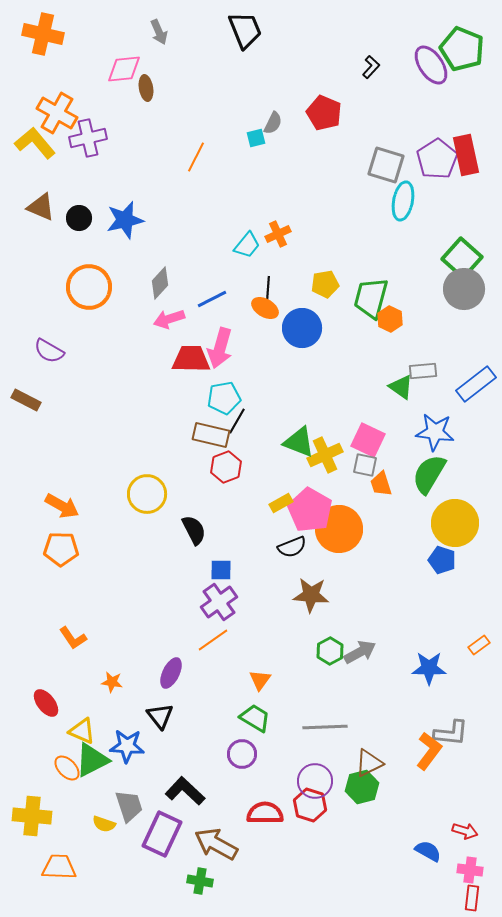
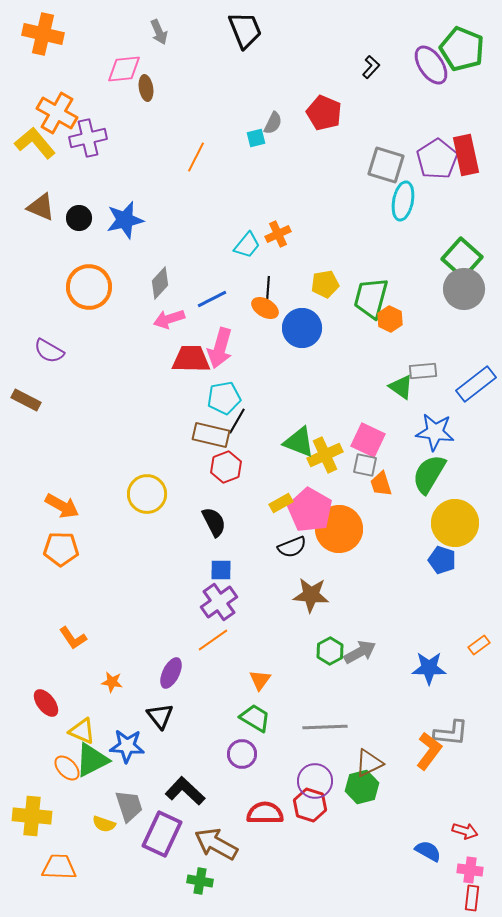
black semicircle at (194, 530): moved 20 px right, 8 px up
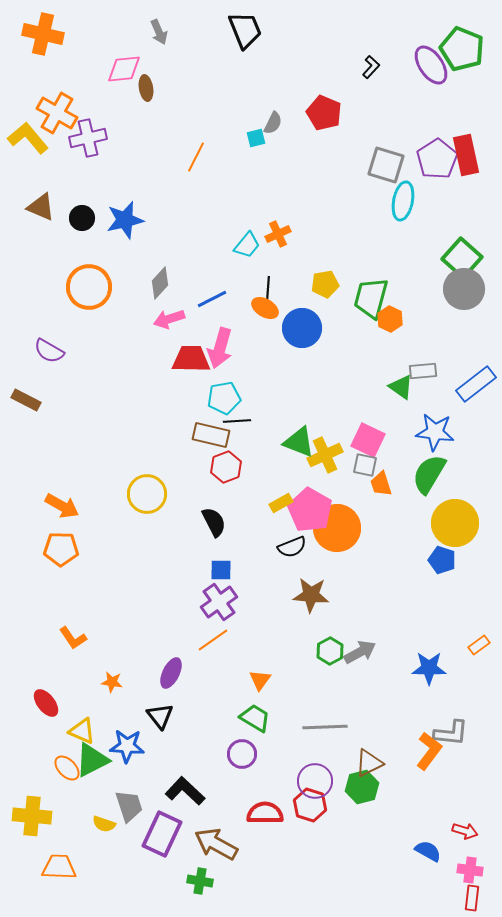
yellow L-shape at (35, 143): moved 7 px left, 5 px up
black circle at (79, 218): moved 3 px right
black line at (237, 421): rotated 56 degrees clockwise
orange circle at (339, 529): moved 2 px left, 1 px up
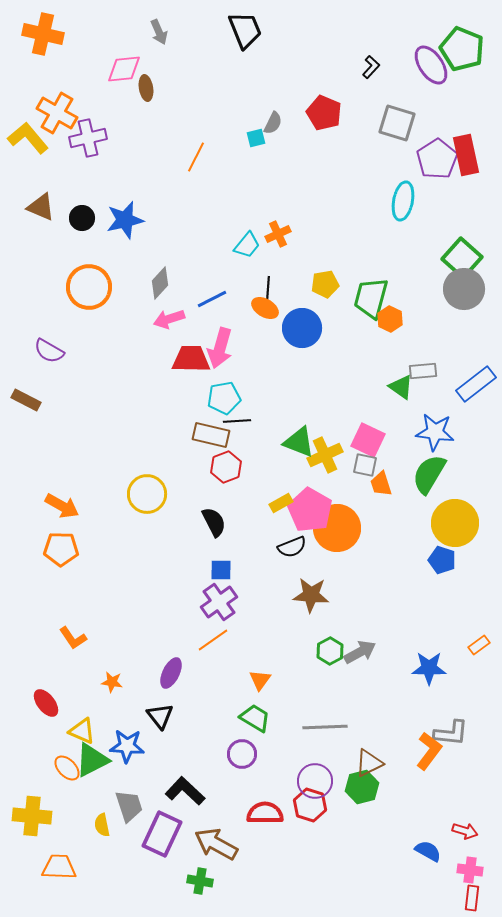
gray square at (386, 165): moved 11 px right, 42 px up
yellow semicircle at (104, 824): moved 2 px left, 1 px down; rotated 60 degrees clockwise
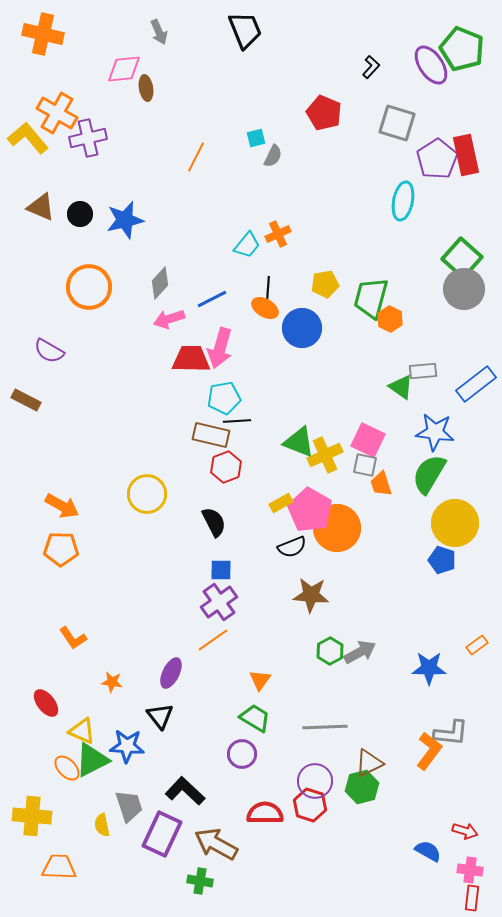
gray semicircle at (273, 123): moved 33 px down
black circle at (82, 218): moved 2 px left, 4 px up
orange rectangle at (479, 645): moved 2 px left
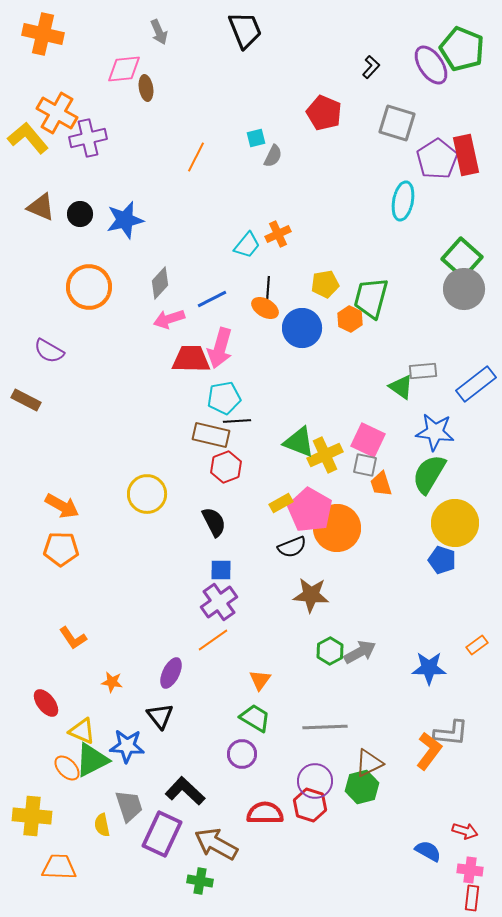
orange hexagon at (390, 319): moved 40 px left
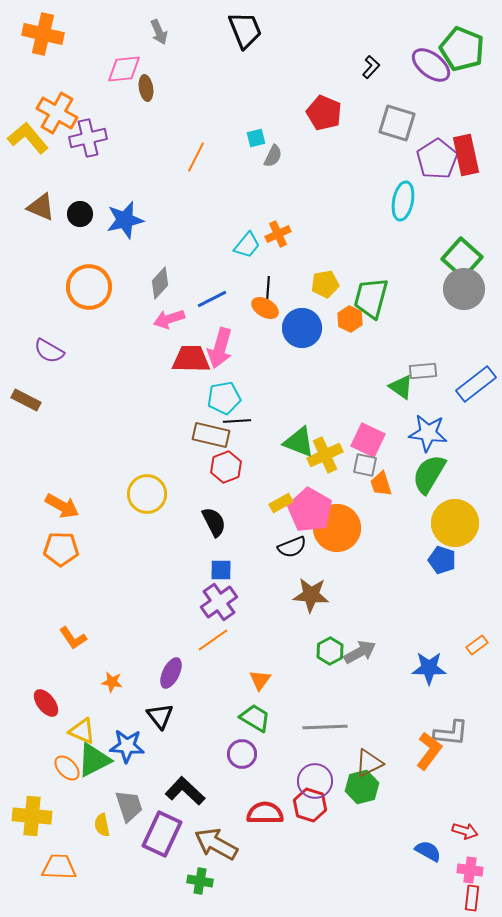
purple ellipse at (431, 65): rotated 18 degrees counterclockwise
blue star at (435, 432): moved 7 px left, 1 px down
green triangle at (92, 760): moved 2 px right
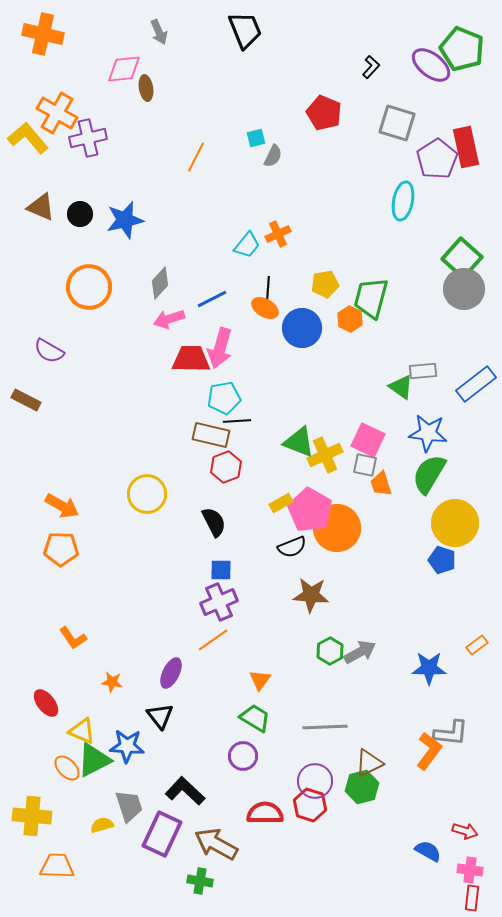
red rectangle at (466, 155): moved 8 px up
purple cross at (219, 602): rotated 12 degrees clockwise
purple circle at (242, 754): moved 1 px right, 2 px down
yellow semicircle at (102, 825): rotated 85 degrees clockwise
orange trapezoid at (59, 867): moved 2 px left, 1 px up
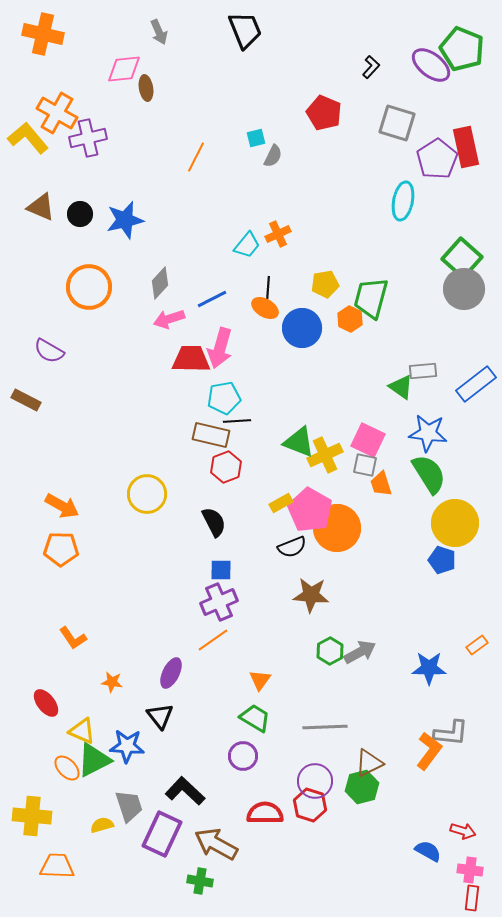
green semicircle at (429, 474): rotated 117 degrees clockwise
red arrow at (465, 831): moved 2 px left
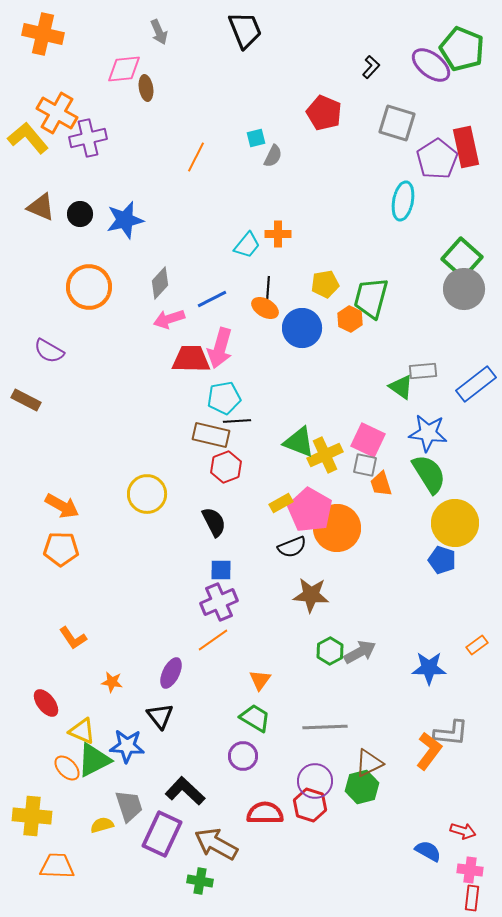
orange cross at (278, 234): rotated 25 degrees clockwise
